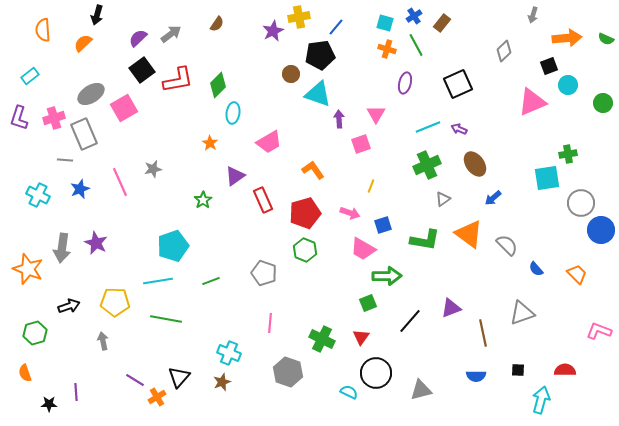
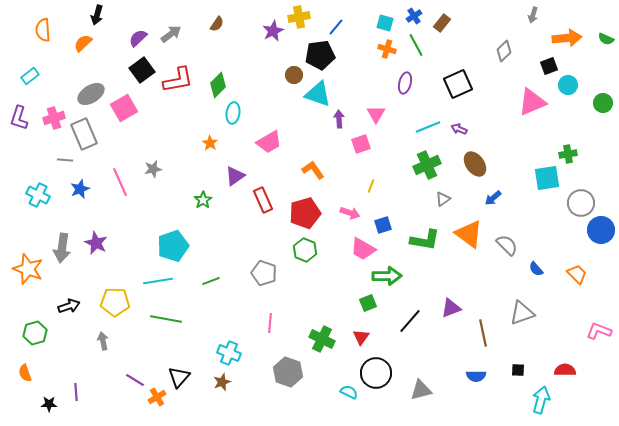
brown circle at (291, 74): moved 3 px right, 1 px down
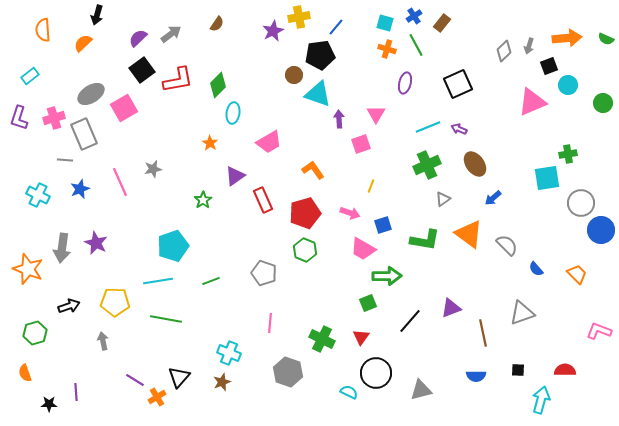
gray arrow at (533, 15): moved 4 px left, 31 px down
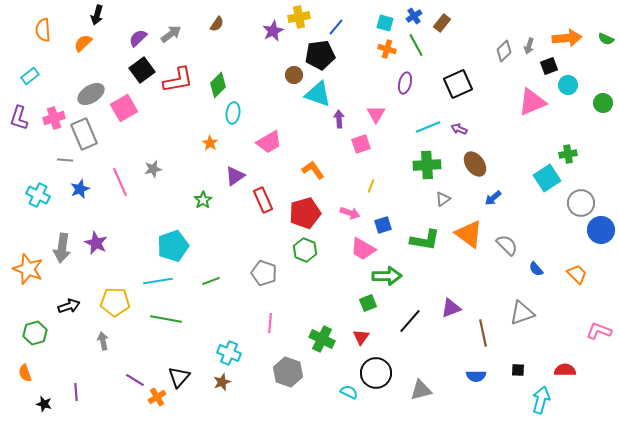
green cross at (427, 165): rotated 20 degrees clockwise
cyan square at (547, 178): rotated 24 degrees counterclockwise
black star at (49, 404): moved 5 px left; rotated 14 degrees clockwise
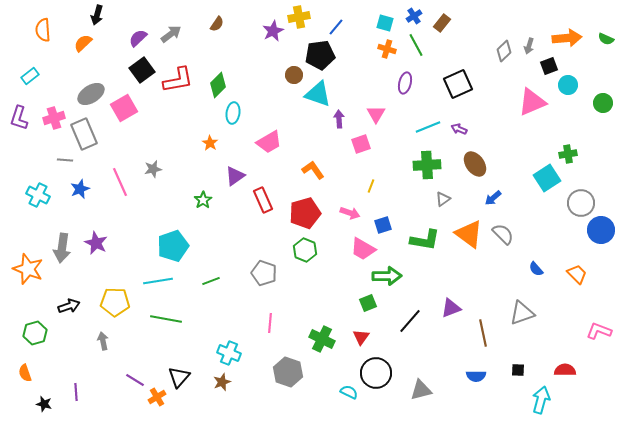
gray semicircle at (507, 245): moved 4 px left, 11 px up
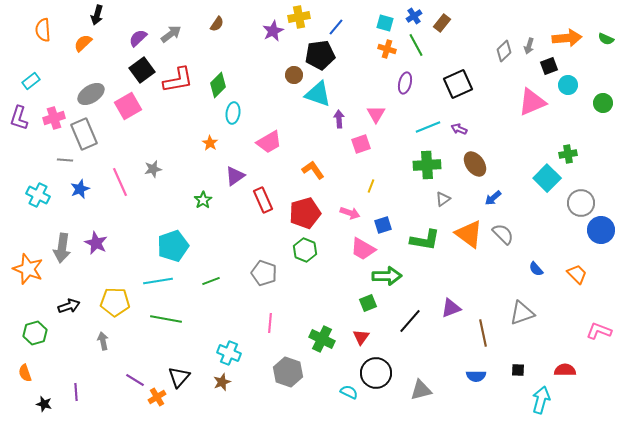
cyan rectangle at (30, 76): moved 1 px right, 5 px down
pink square at (124, 108): moved 4 px right, 2 px up
cyan square at (547, 178): rotated 12 degrees counterclockwise
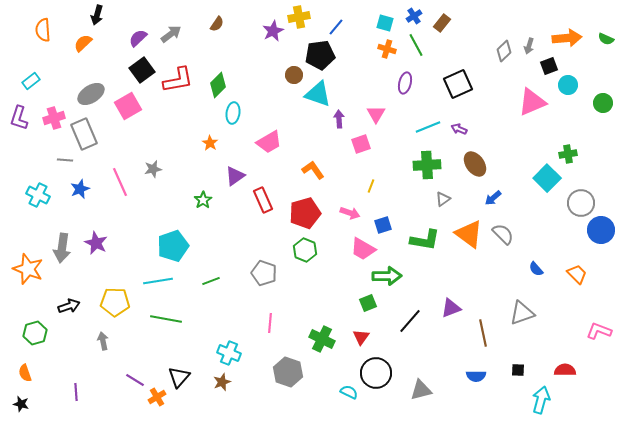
black star at (44, 404): moved 23 px left
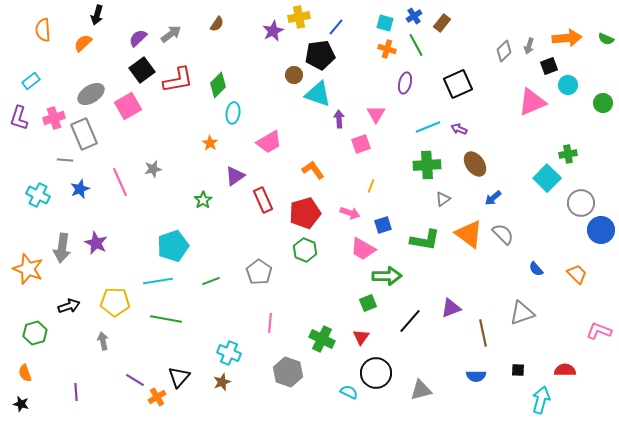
gray pentagon at (264, 273): moved 5 px left, 1 px up; rotated 15 degrees clockwise
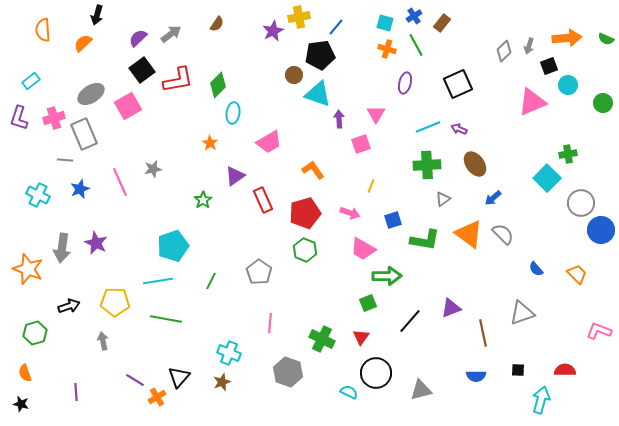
blue square at (383, 225): moved 10 px right, 5 px up
green line at (211, 281): rotated 42 degrees counterclockwise
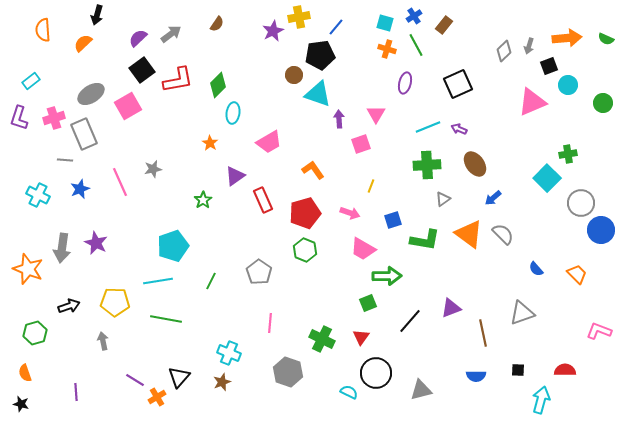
brown rectangle at (442, 23): moved 2 px right, 2 px down
